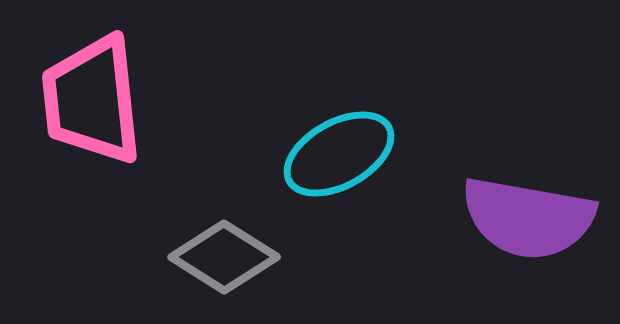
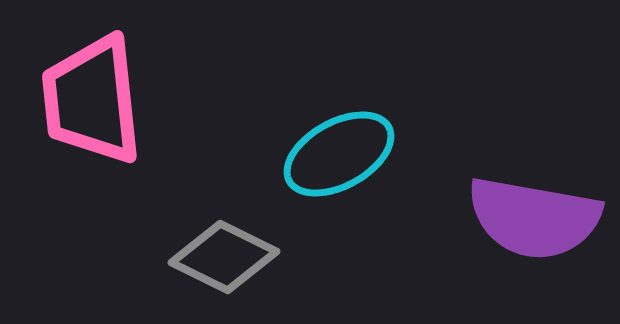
purple semicircle: moved 6 px right
gray diamond: rotated 6 degrees counterclockwise
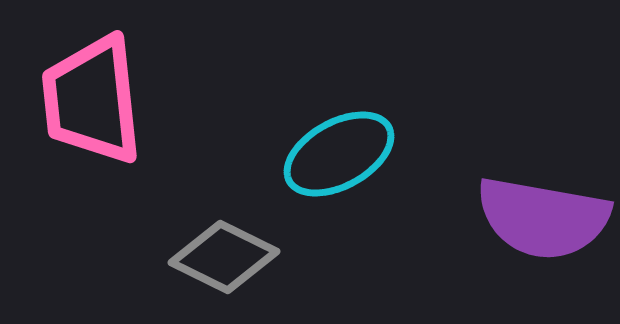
purple semicircle: moved 9 px right
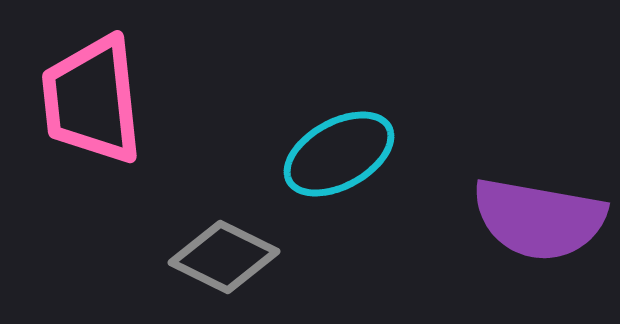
purple semicircle: moved 4 px left, 1 px down
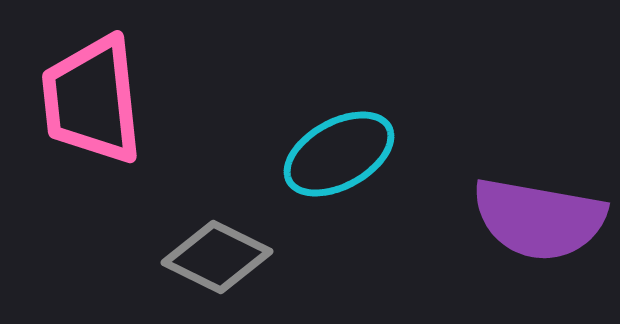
gray diamond: moved 7 px left
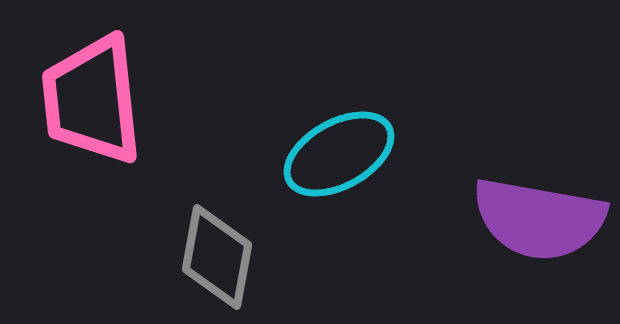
gray diamond: rotated 74 degrees clockwise
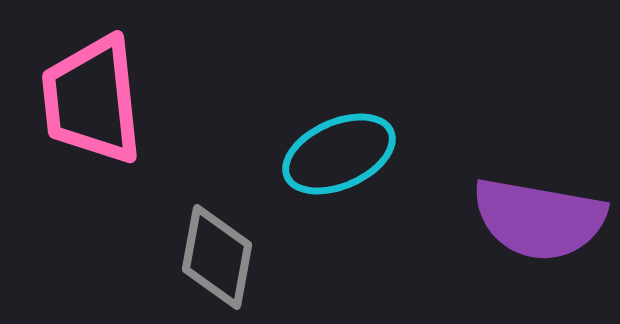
cyan ellipse: rotated 5 degrees clockwise
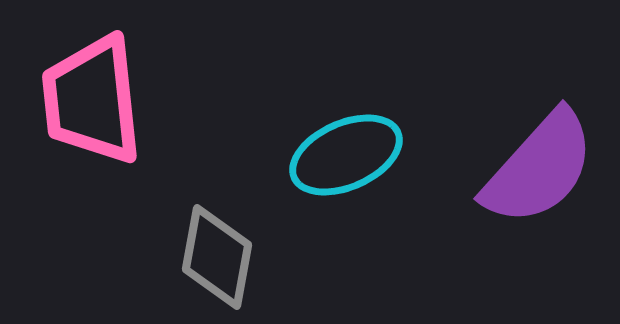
cyan ellipse: moved 7 px right, 1 px down
purple semicircle: moved 51 px up; rotated 58 degrees counterclockwise
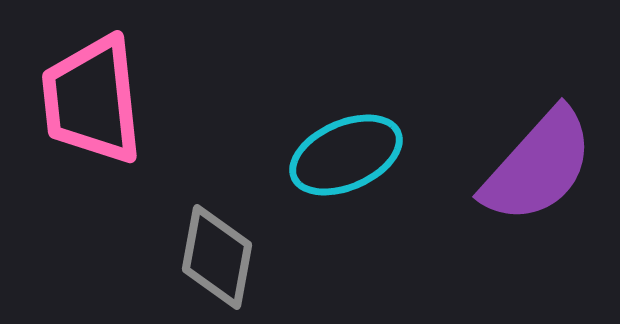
purple semicircle: moved 1 px left, 2 px up
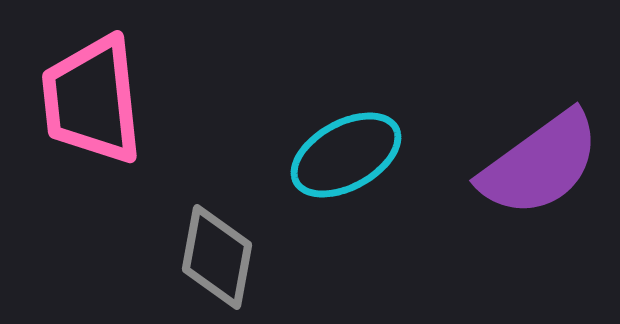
cyan ellipse: rotated 5 degrees counterclockwise
purple semicircle: moved 2 px right, 2 px up; rotated 12 degrees clockwise
